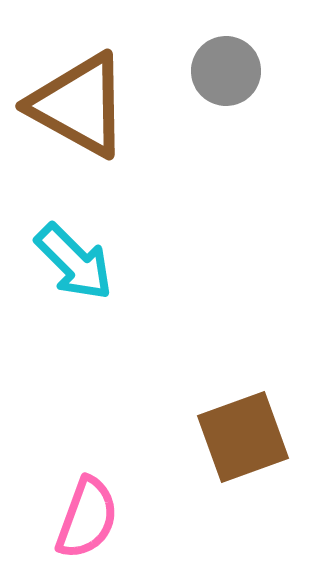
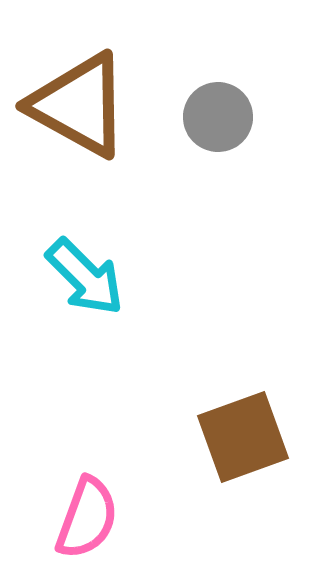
gray circle: moved 8 px left, 46 px down
cyan arrow: moved 11 px right, 15 px down
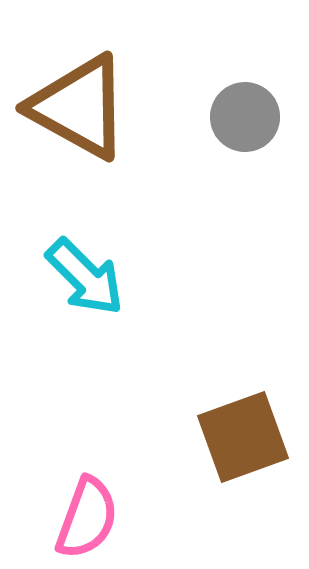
brown triangle: moved 2 px down
gray circle: moved 27 px right
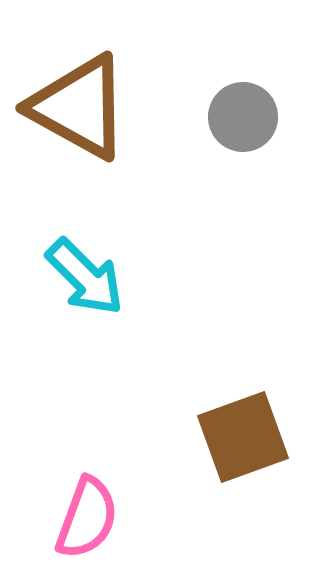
gray circle: moved 2 px left
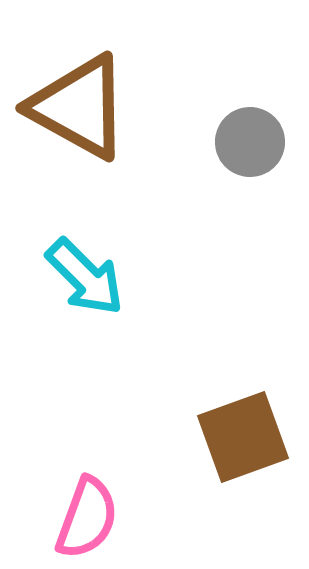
gray circle: moved 7 px right, 25 px down
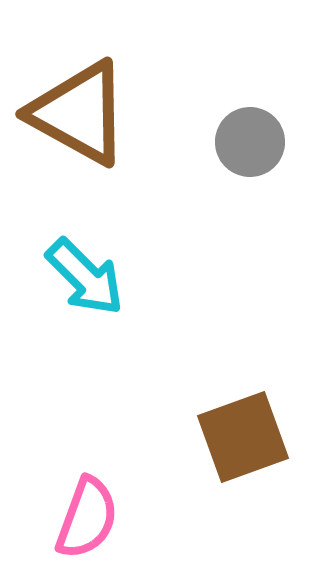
brown triangle: moved 6 px down
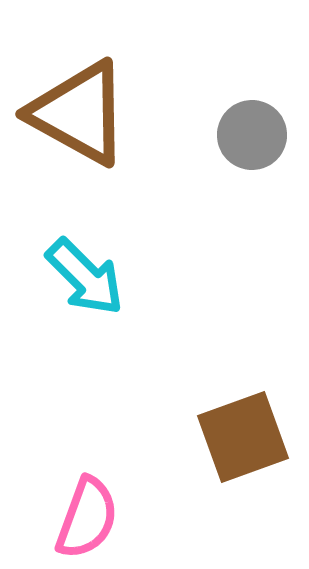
gray circle: moved 2 px right, 7 px up
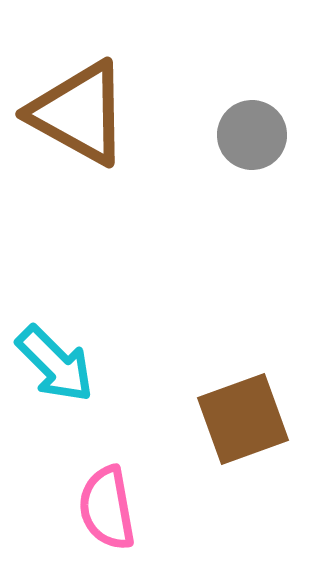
cyan arrow: moved 30 px left, 87 px down
brown square: moved 18 px up
pink semicircle: moved 20 px right, 10 px up; rotated 150 degrees clockwise
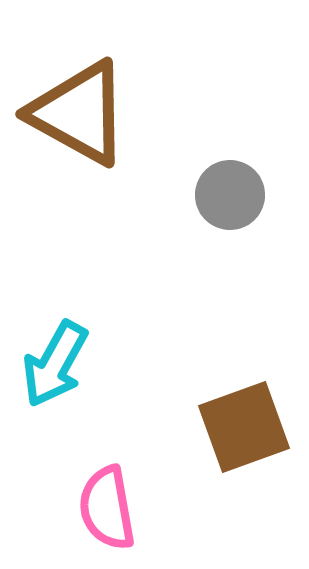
gray circle: moved 22 px left, 60 px down
cyan arrow: rotated 74 degrees clockwise
brown square: moved 1 px right, 8 px down
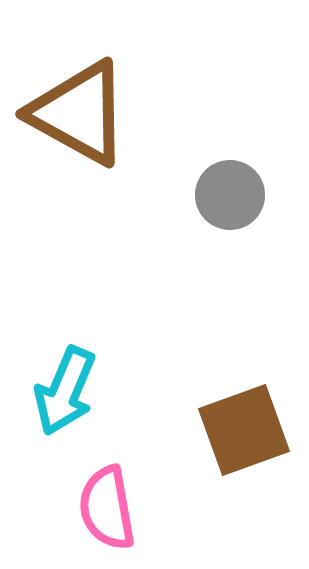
cyan arrow: moved 10 px right, 27 px down; rotated 6 degrees counterclockwise
brown square: moved 3 px down
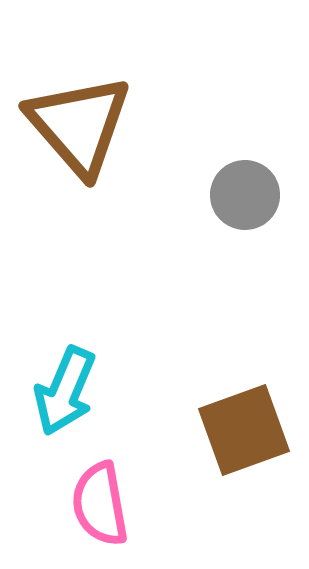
brown triangle: moved 12 px down; rotated 20 degrees clockwise
gray circle: moved 15 px right
pink semicircle: moved 7 px left, 4 px up
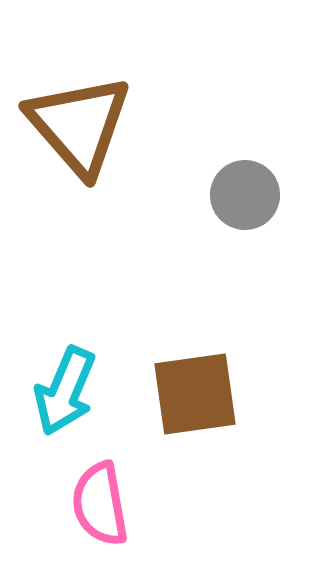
brown square: moved 49 px left, 36 px up; rotated 12 degrees clockwise
